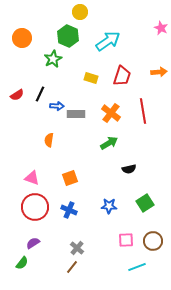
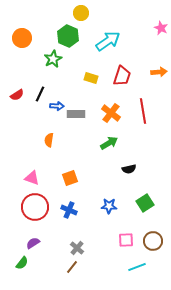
yellow circle: moved 1 px right, 1 px down
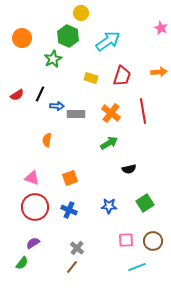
orange semicircle: moved 2 px left
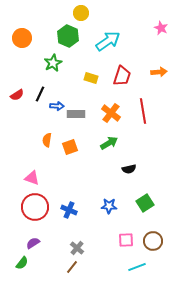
green star: moved 4 px down
orange square: moved 31 px up
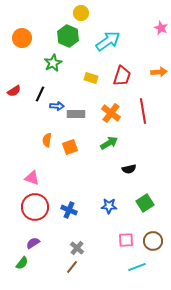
red semicircle: moved 3 px left, 4 px up
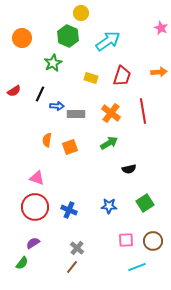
pink triangle: moved 5 px right
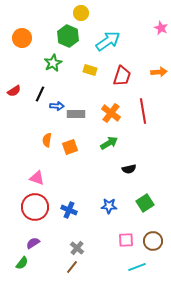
yellow rectangle: moved 1 px left, 8 px up
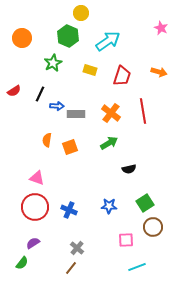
orange arrow: rotated 21 degrees clockwise
brown circle: moved 14 px up
brown line: moved 1 px left, 1 px down
